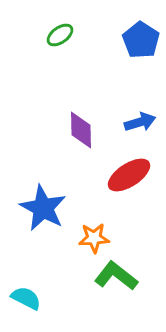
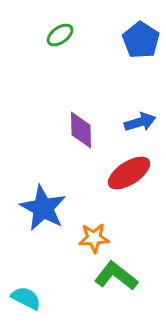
red ellipse: moved 2 px up
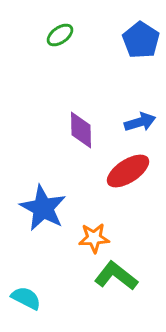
red ellipse: moved 1 px left, 2 px up
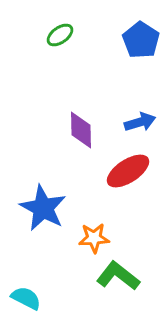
green L-shape: moved 2 px right
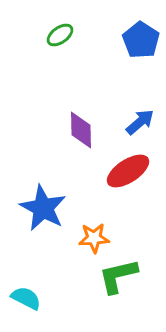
blue arrow: rotated 24 degrees counterclockwise
green L-shape: rotated 51 degrees counterclockwise
